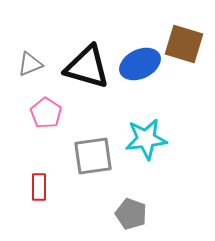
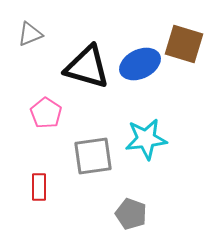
gray triangle: moved 30 px up
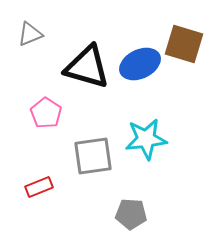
red rectangle: rotated 68 degrees clockwise
gray pentagon: rotated 16 degrees counterclockwise
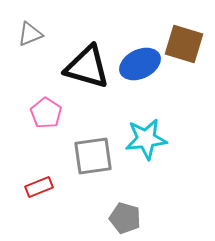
gray pentagon: moved 6 px left, 4 px down; rotated 12 degrees clockwise
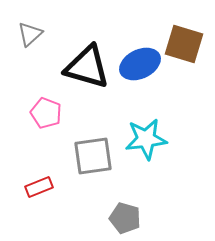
gray triangle: rotated 20 degrees counterclockwise
pink pentagon: rotated 12 degrees counterclockwise
